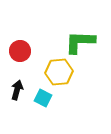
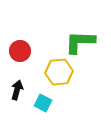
cyan square: moved 5 px down
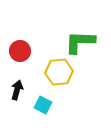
cyan square: moved 2 px down
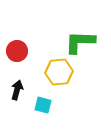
red circle: moved 3 px left
cyan square: rotated 12 degrees counterclockwise
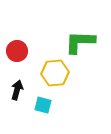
yellow hexagon: moved 4 px left, 1 px down
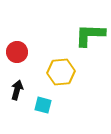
green L-shape: moved 10 px right, 7 px up
red circle: moved 1 px down
yellow hexagon: moved 6 px right, 1 px up
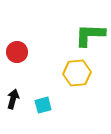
yellow hexagon: moved 16 px right, 1 px down
black arrow: moved 4 px left, 9 px down
cyan square: rotated 30 degrees counterclockwise
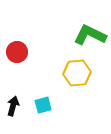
green L-shape: rotated 24 degrees clockwise
black arrow: moved 7 px down
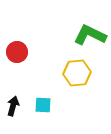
cyan square: rotated 18 degrees clockwise
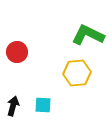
green L-shape: moved 2 px left
